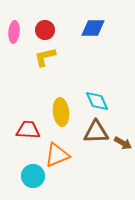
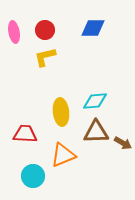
pink ellipse: rotated 15 degrees counterclockwise
cyan diamond: moved 2 px left; rotated 70 degrees counterclockwise
red trapezoid: moved 3 px left, 4 px down
orange triangle: moved 6 px right
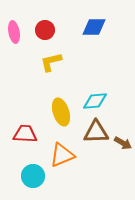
blue diamond: moved 1 px right, 1 px up
yellow L-shape: moved 6 px right, 5 px down
yellow ellipse: rotated 12 degrees counterclockwise
orange triangle: moved 1 px left
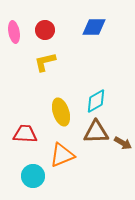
yellow L-shape: moved 6 px left
cyan diamond: moved 1 px right; rotated 25 degrees counterclockwise
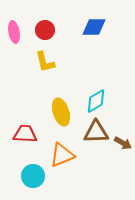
yellow L-shape: rotated 90 degrees counterclockwise
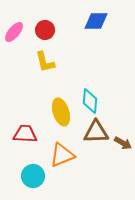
blue diamond: moved 2 px right, 6 px up
pink ellipse: rotated 50 degrees clockwise
cyan diamond: moved 6 px left; rotated 55 degrees counterclockwise
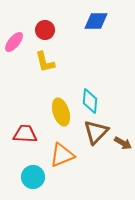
pink ellipse: moved 10 px down
brown triangle: rotated 44 degrees counterclockwise
cyan circle: moved 1 px down
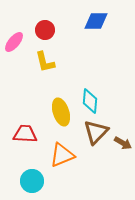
cyan circle: moved 1 px left, 4 px down
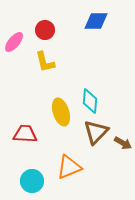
orange triangle: moved 7 px right, 12 px down
